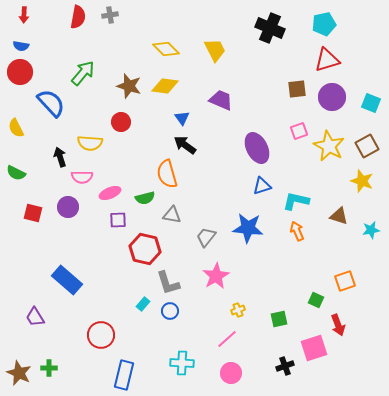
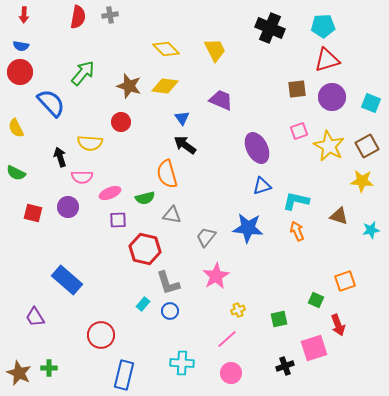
cyan pentagon at (324, 24): moved 1 px left, 2 px down; rotated 10 degrees clockwise
yellow star at (362, 181): rotated 15 degrees counterclockwise
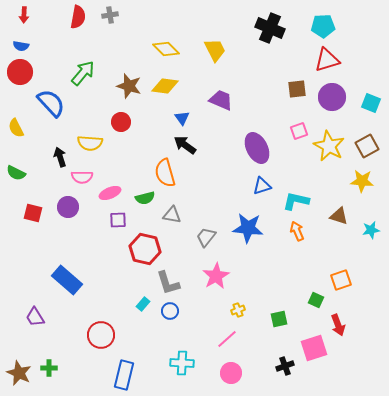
orange semicircle at (167, 174): moved 2 px left, 1 px up
orange square at (345, 281): moved 4 px left, 1 px up
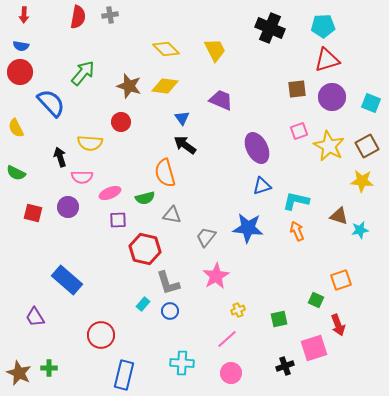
cyan star at (371, 230): moved 11 px left
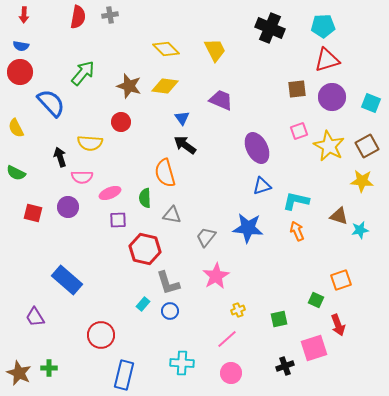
green semicircle at (145, 198): rotated 102 degrees clockwise
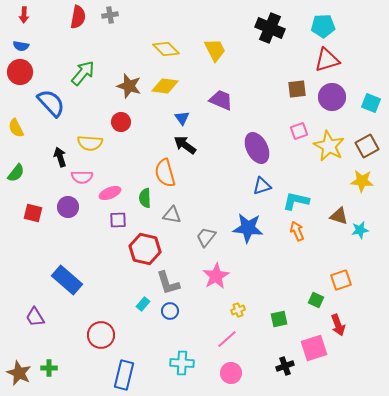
green semicircle at (16, 173): rotated 78 degrees counterclockwise
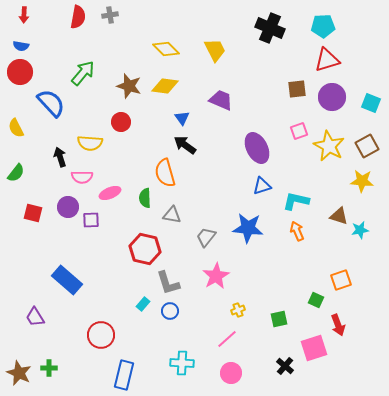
purple square at (118, 220): moved 27 px left
black cross at (285, 366): rotated 30 degrees counterclockwise
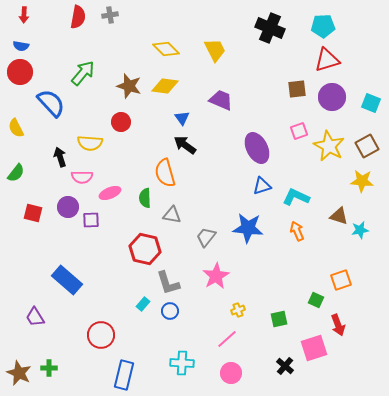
cyan L-shape at (296, 201): moved 4 px up; rotated 12 degrees clockwise
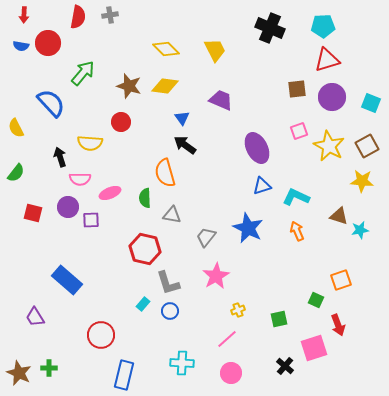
red circle at (20, 72): moved 28 px right, 29 px up
pink semicircle at (82, 177): moved 2 px left, 2 px down
blue star at (248, 228): rotated 20 degrees clockwise
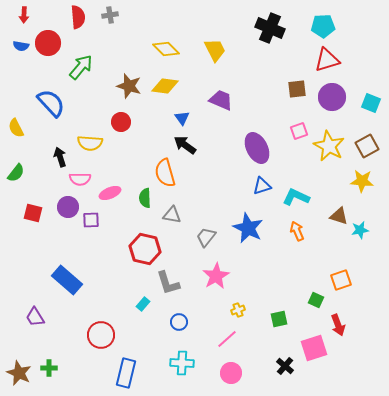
red semicircle at (78, 17): rotated 15 degrees counterclockwise
green arrow at (83, 73): moved 2 px left, 6 px up
blue circle at (170, 311): moved 9 px right, 11 px down
blue rectangle at (124, 375): moved 2 px right, 2 px up
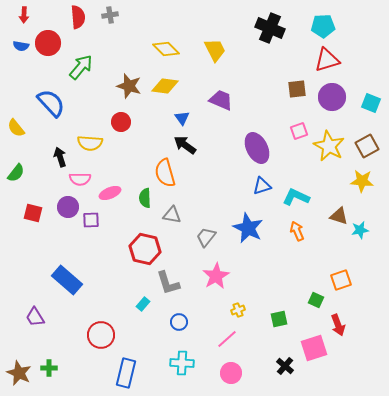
yellow semicircle at (16, 128): rotated 12 degrees counterclockwise
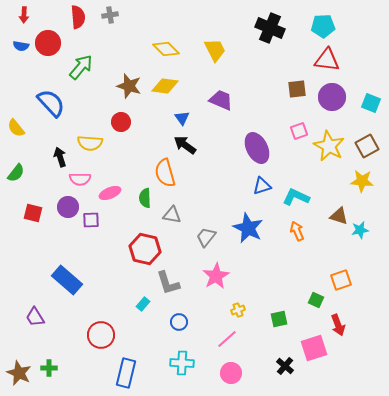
red triangle at (327, 60): rotated 24 degrees clockwise
